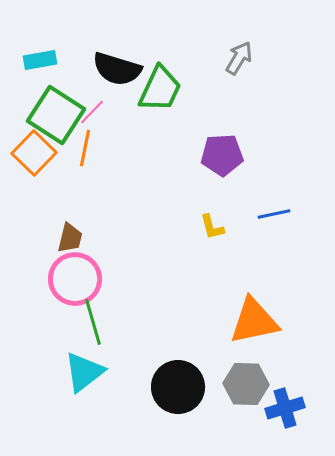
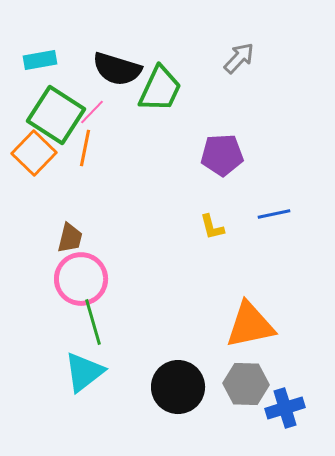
gray arrow: rotated 12 degrees clockwise
pink circle: moved 6 px right
orange triangle: moved 4 px left, 4 px down
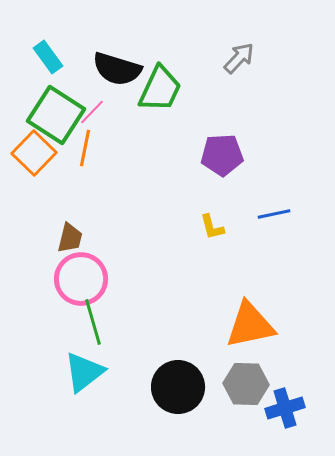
cyan rectangle: moved 8 px right, 3 px up; rotated 64 degrees clockwise
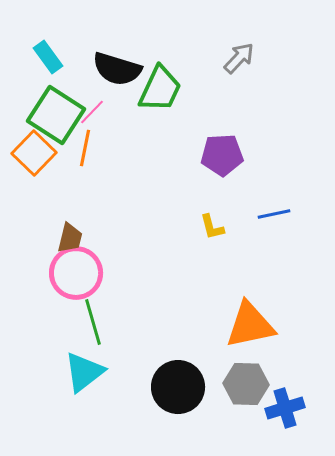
pink circle: moved 5 px left, 6 px up
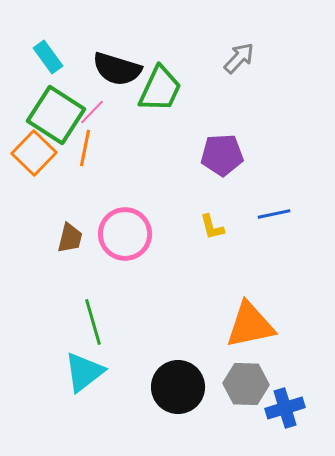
pink circle: moved 49 px right, 39 px up
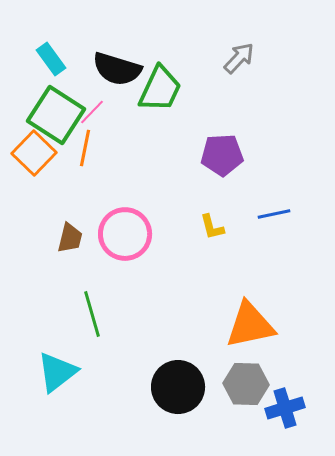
cyan rectangle: moved 3 px right, 2 px down
green line: moved 1 px left, 8 px up
cyan triangle: moved 27 px left
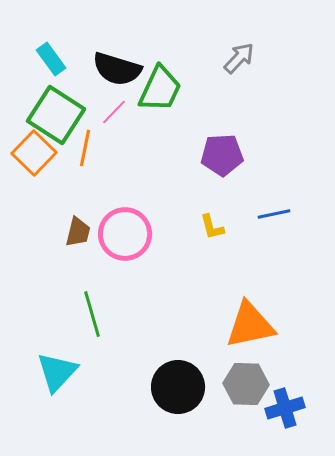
pink line: moved 22 px right
brown trapezoid: moved 8 px right, 6 px up
cyan triangle: rotated 9 degrees counterclockwise
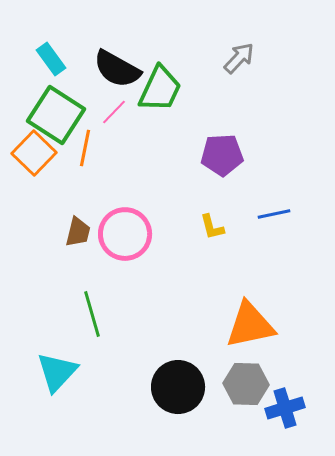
black semicircle: rotated 12 degrees clockwise
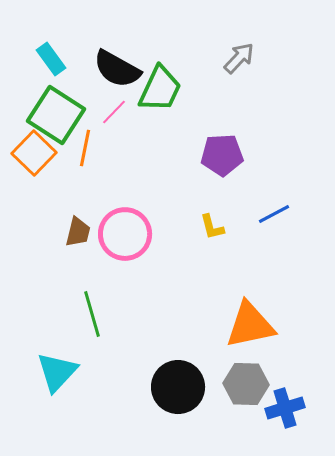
blue line: rotated 16 degrees counterclockwise
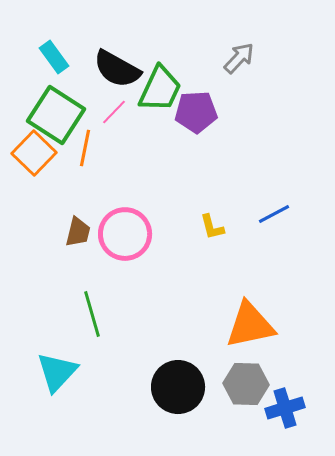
cyan rectangle: moved 3 px right, 2 px up
purple pentagon: moved 26 px left, 43 px up
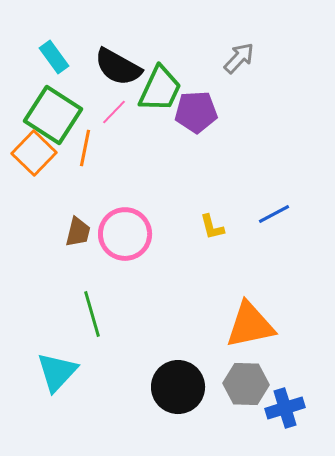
black semicircle: moved 1 px right, 2 px up
green square: moved 3 px left
